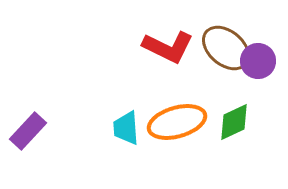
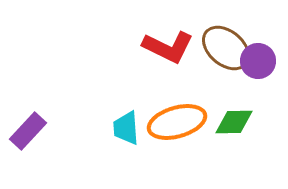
green diamond: rotated 24 degrees clockwise
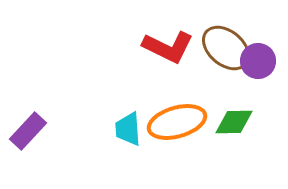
cyan trapezoid: moved 2 px right, 1 px down
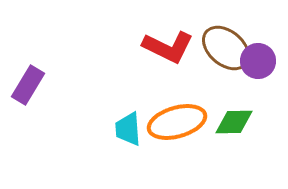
purple rectangle: moved 46 px up; rotated 12 degrees counterclockwise
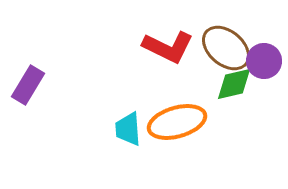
purple circle: moved 6 px right
green diamond: moved 38 px up; rotated 12 degrees counterclockwise
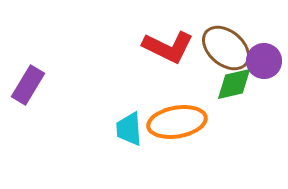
orange ellipse: rotated 6 degrees clockwise
cyan trapezoid: moved 1 px right
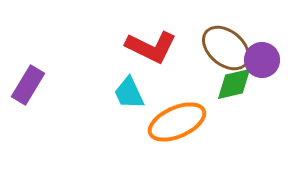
red L-shape: moved 17 px left
purple circle: moved 2 px left, 1 px up
orange ellipse: rotated 14 degrees counterclockwise
cyan trapezoid: moved 36 px up; rotated 21 degrees counterclockwise
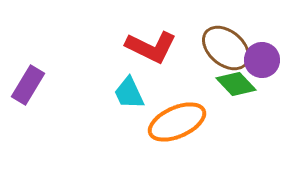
green diamond: moved 2 px right; rotated 60 degrees clockwise
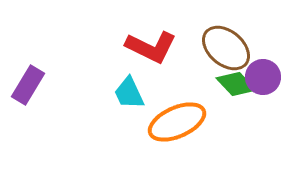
purple circle: moved 1 px right, 17 px down
